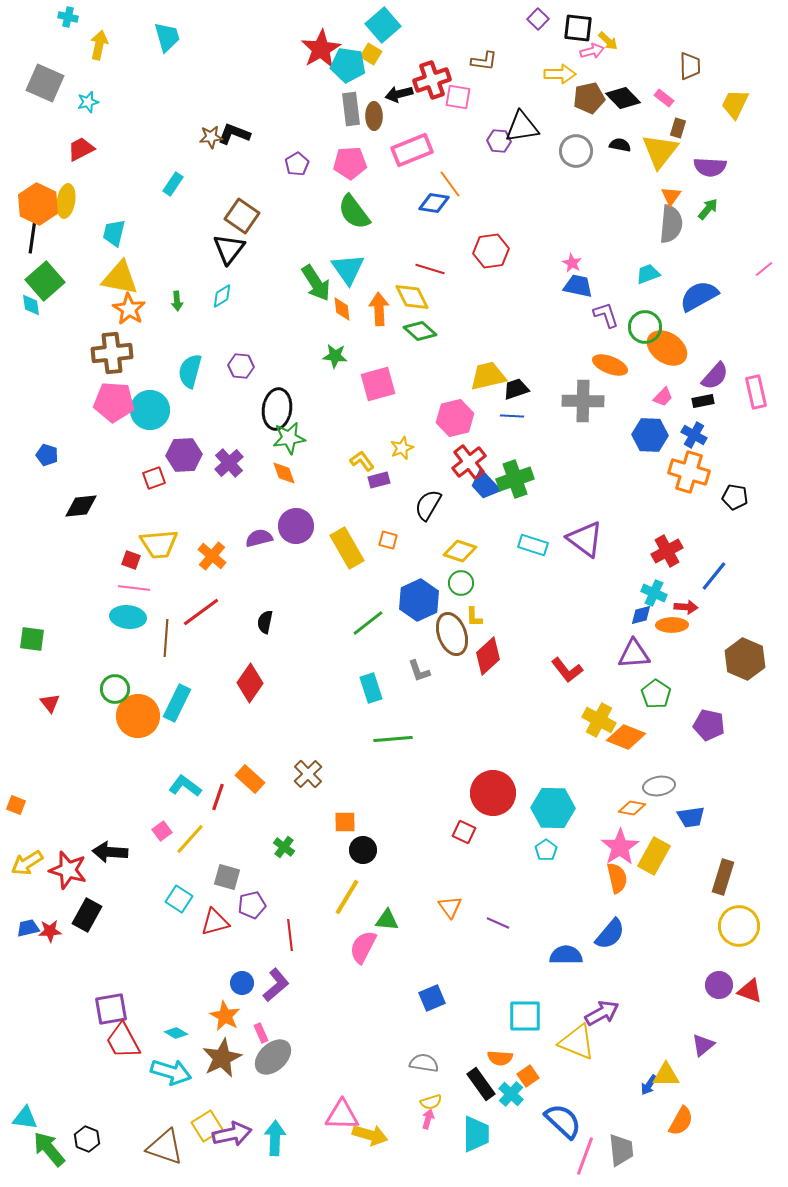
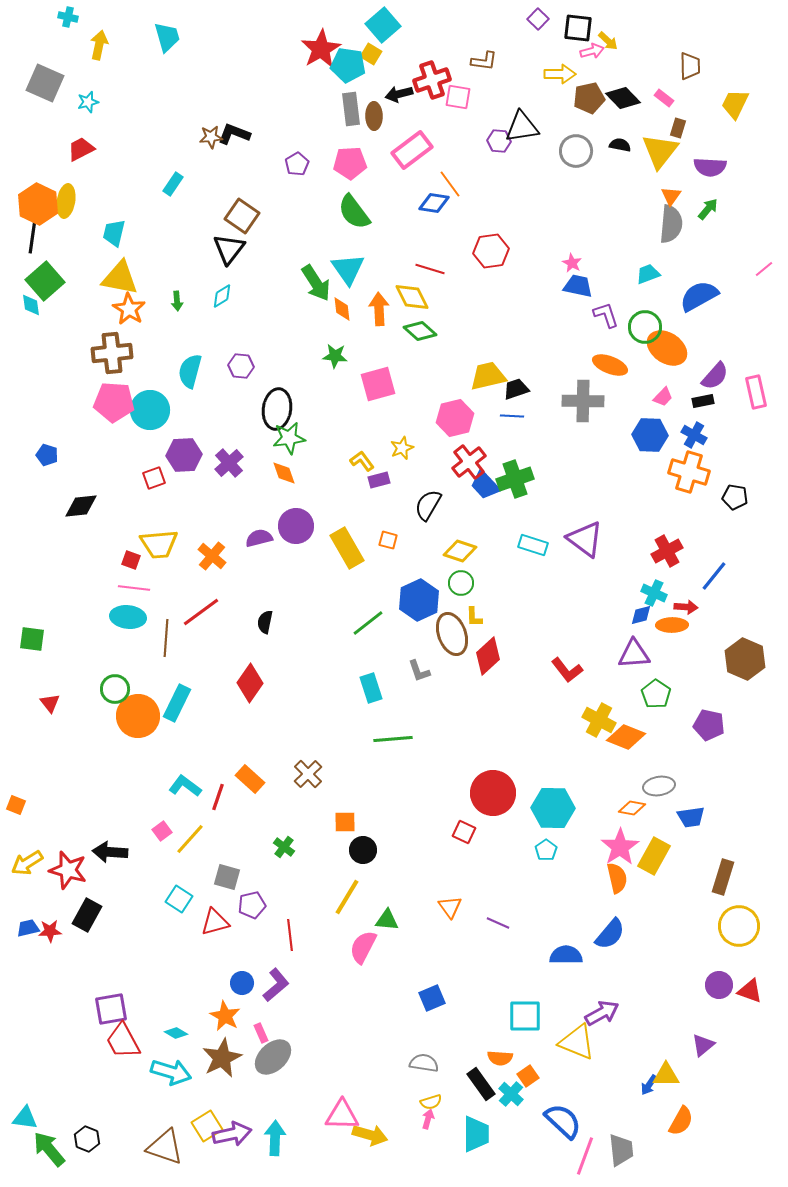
pink rectangle at (412, 150): rotated 15 degrees counterclockwise
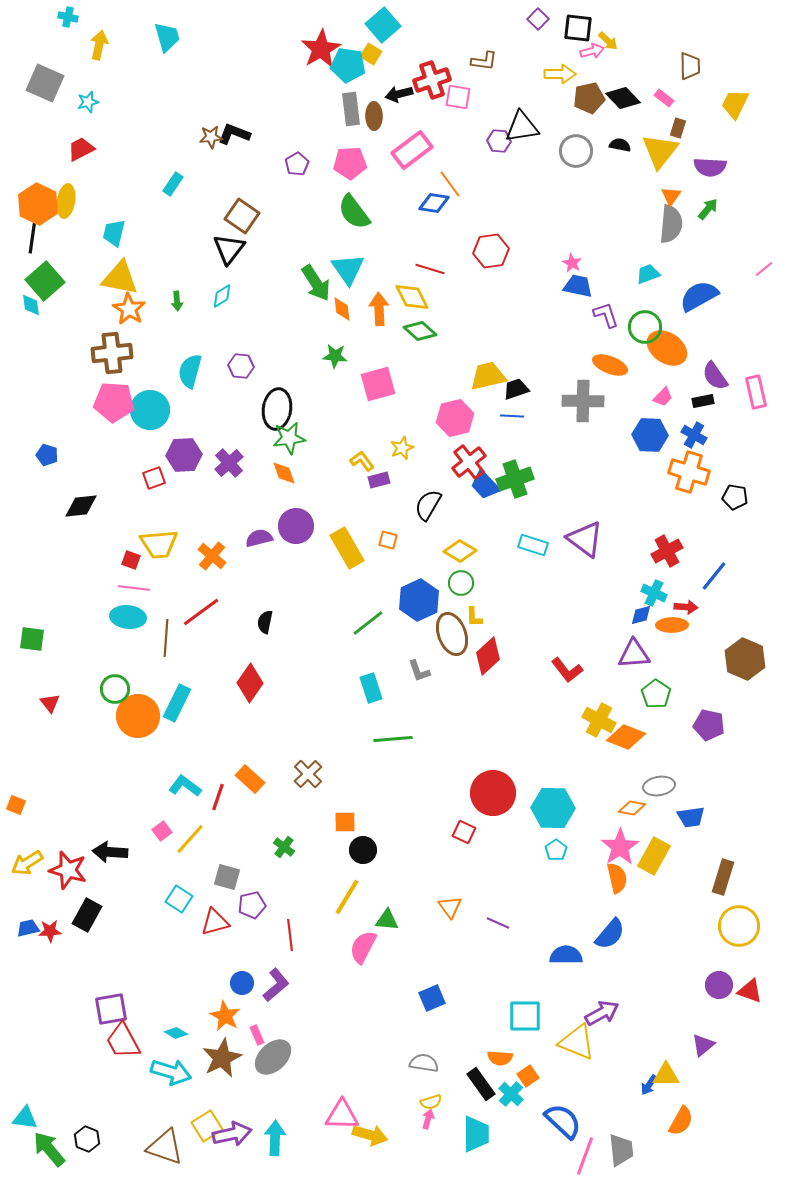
purple semicircle at (715, 376): rotated 104 degrees clockwise
yellow diamond at (460, 551): rotated 12 degrees clockwise
cyan pentagon at (546, 850): moved 10 px right
pink rectangle at (261, 1033): moved 4 px left, 2 px down
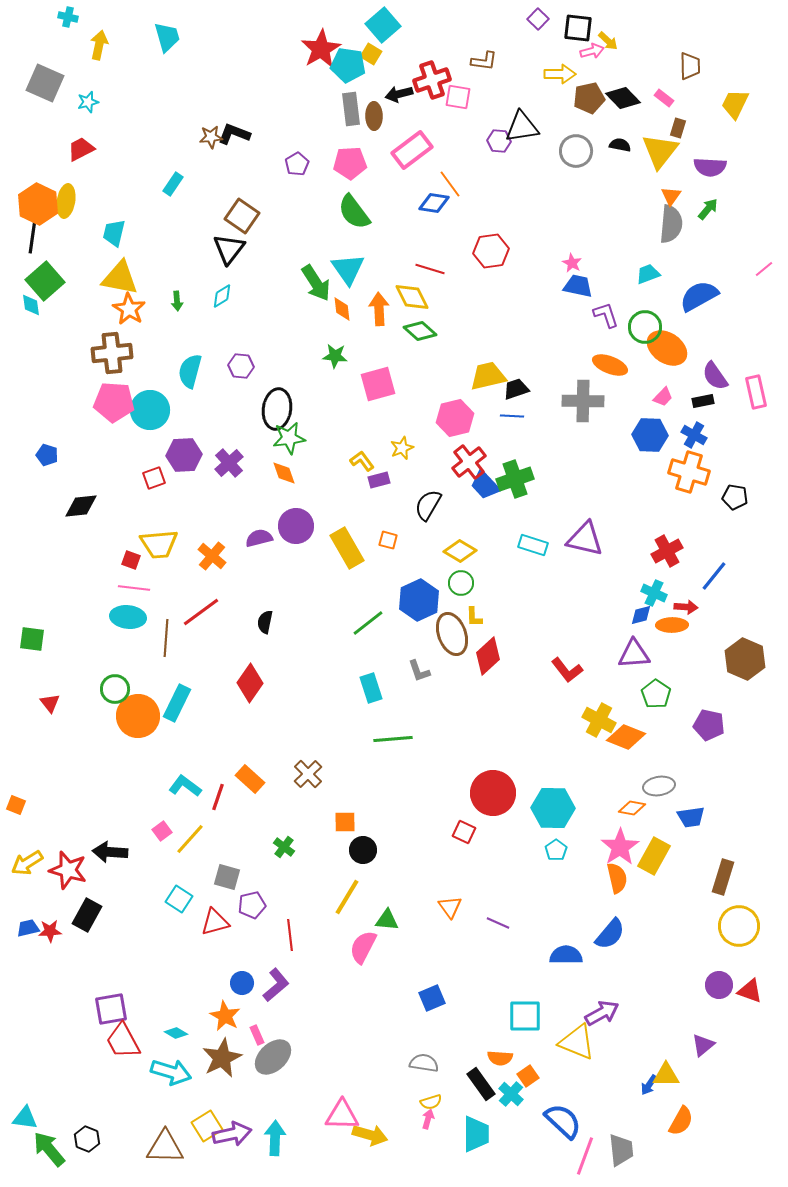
purple triangle at (585, 539): rotated 24 degrees counterclockwise
brown triangle at (165, 1147): rotated 18 degrees counterclockwise
